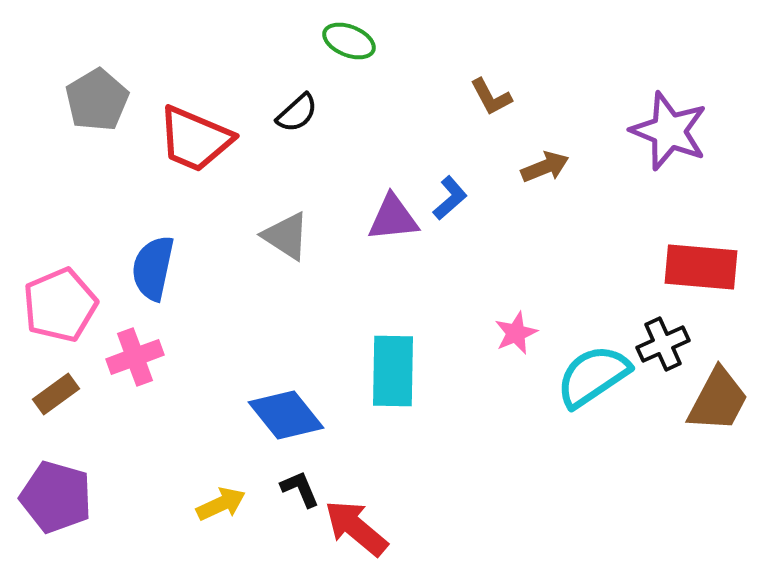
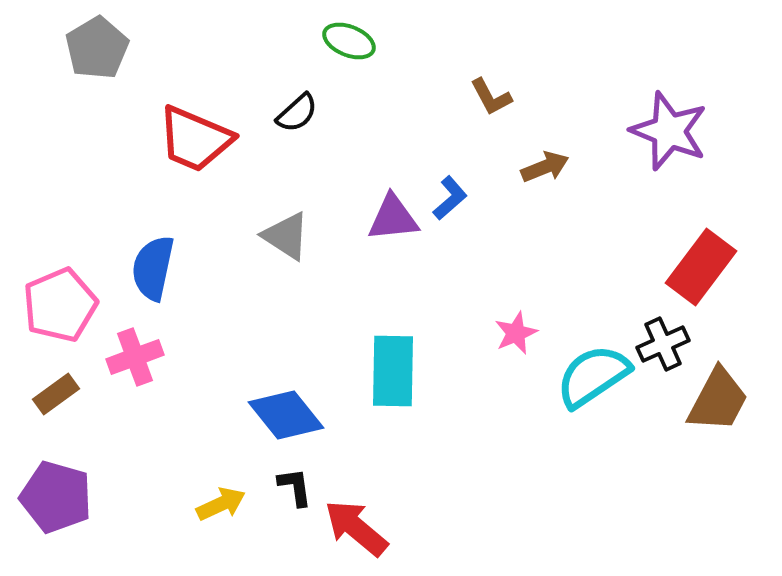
gray pentagon: moved 52 px up
red rectangle: rotated 58 degrees counterclockwise
black L-shape: moved 5 px left, 2 px up; rotated 15 degrees clockwise
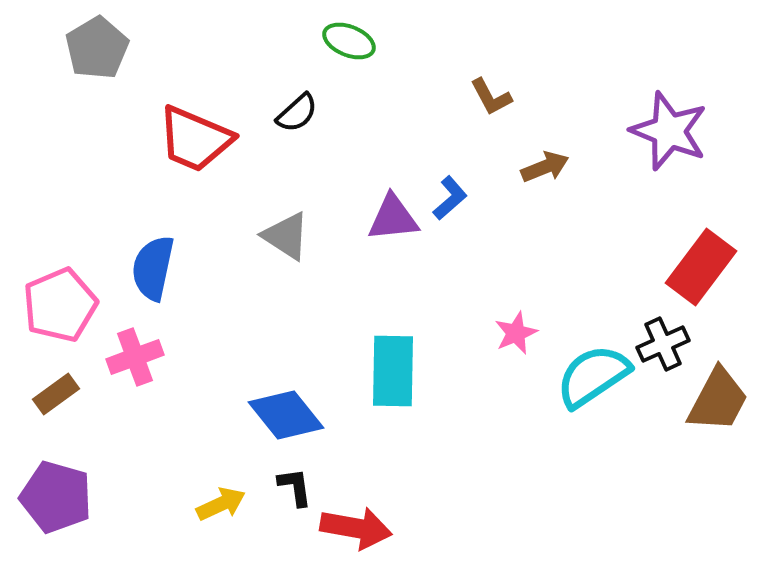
red arrow: rotated 150 degrees clockwise
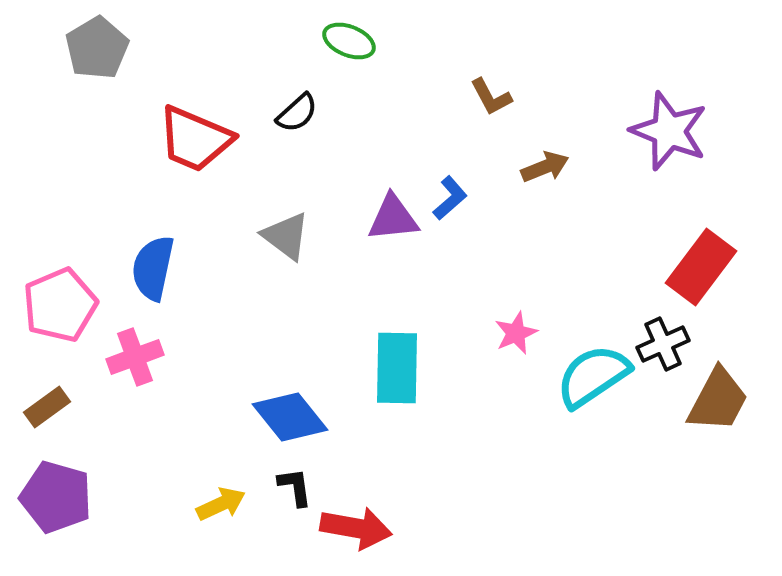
gray triangle: rotated 4 degrees clockwise
cyan rectangle: moved 4 px right, 3 px up
brown rectangle: moved 9 px left, 13 px down
blue diamond: moved 4 px right, 2 px down
